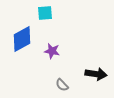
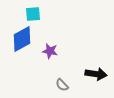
cyan square: moved 12 px left, 1 px down
purple star: moved 2 px left
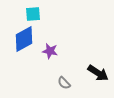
blue diamond: moved 2 px right
black arrow: moved 2 px right, 1 px up; rotated 25 degrees clockwise
gray semicircle: moved 2 px right, 2 px up
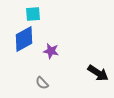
purple star: moved 1 px right
gray semicircle: moved 22 px left
